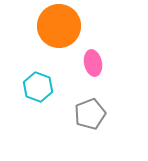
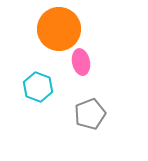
orange circle: moved 3 px down
pink ellipse: moved 12 px left, 1 px up
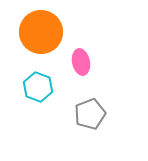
orange circle: moved 18 px left, 3 px down
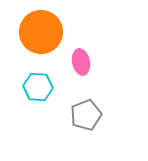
cyan hexagon: rotated 16 degrees counterclockwise
gray pentagon: moved 4 px left, 1 px down
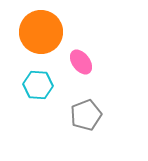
pink ellipse: rotated 25 degrees counterclockwise
cyan hexagon: moved 2 px up
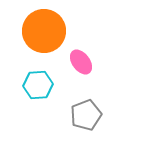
orange circle: moved 3 px right, 1 px up
cyan hexagon: rotated 8 degrees counterclockwise
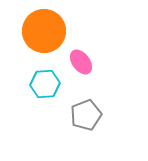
cyan hexagon: moved 7 px right, 1 px up
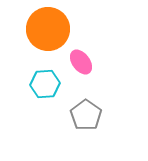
orange circle: moved 4 px right, 2 px up
gray pentagon: rotated 16 degrees counterclockwise
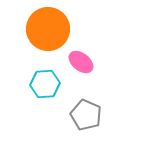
pink ellipse: rotated 15 degrees counterclockwise
gray pentagon: rotated 12 degrees counterclockwise
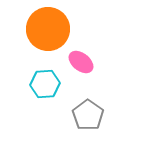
gray pentagon: moved 2 px right; rotated 12 degrees clockwise
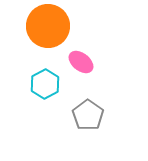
orange circle: moved 3 px up
cyan hexagon: rotated 24 degrees counterclockwise
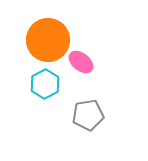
orange circle: moved 14 px down
gray pentagon: rotated 28 degrees clockwise
